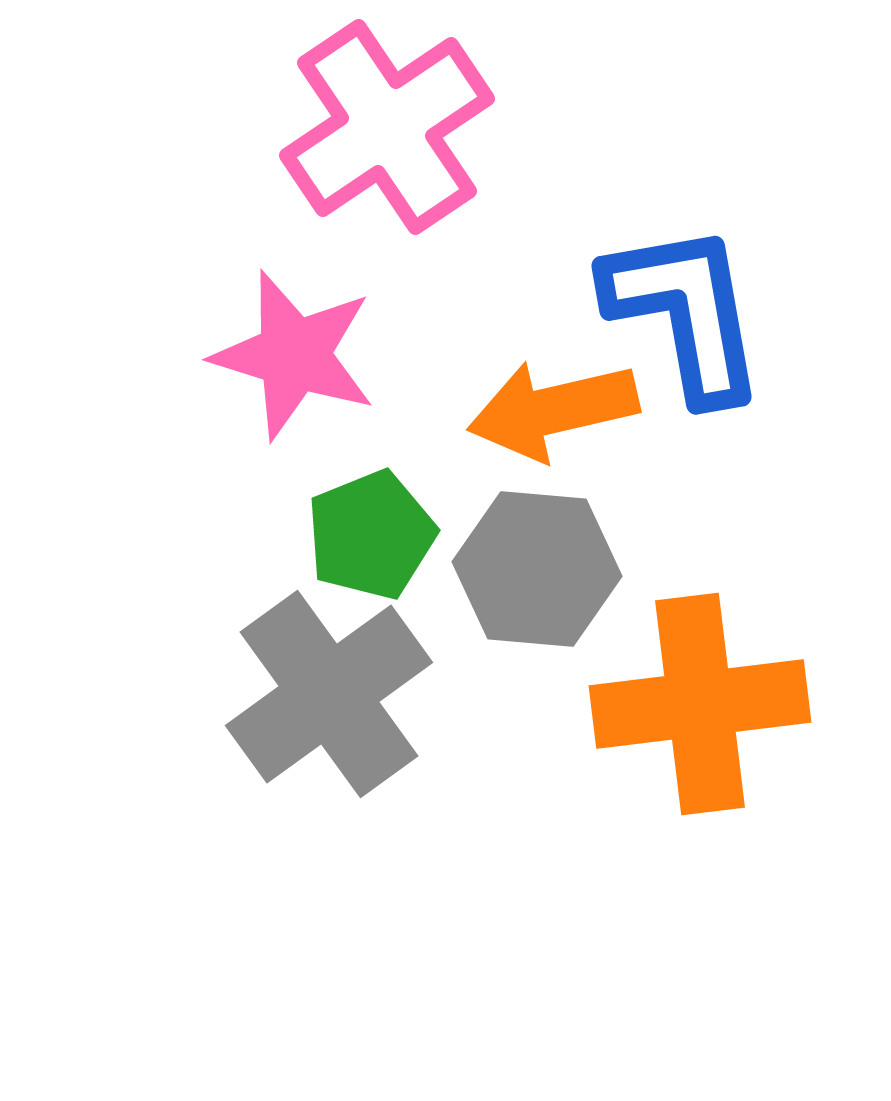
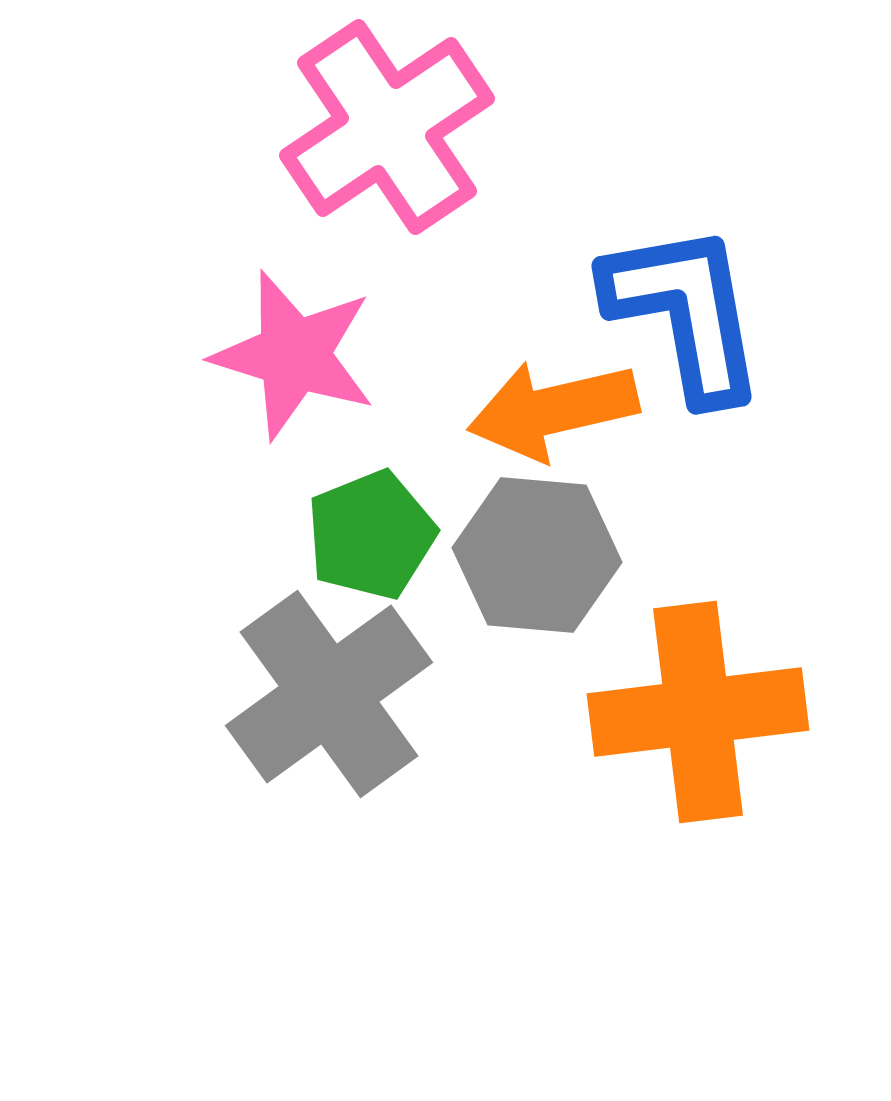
gray hexagon: moved 14 px up
orange cross: moved 2 px left, 8 px down
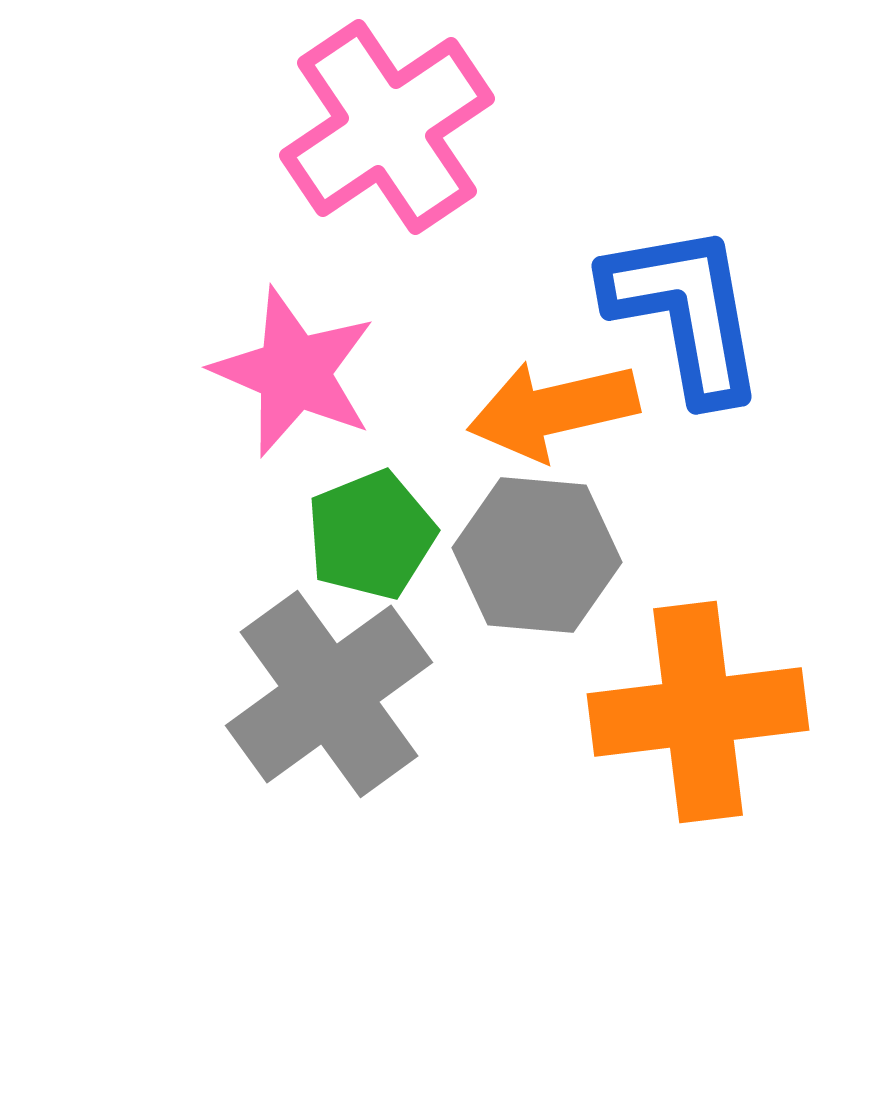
pink star: moved 17 px down; rotated 6 degrees clockwise
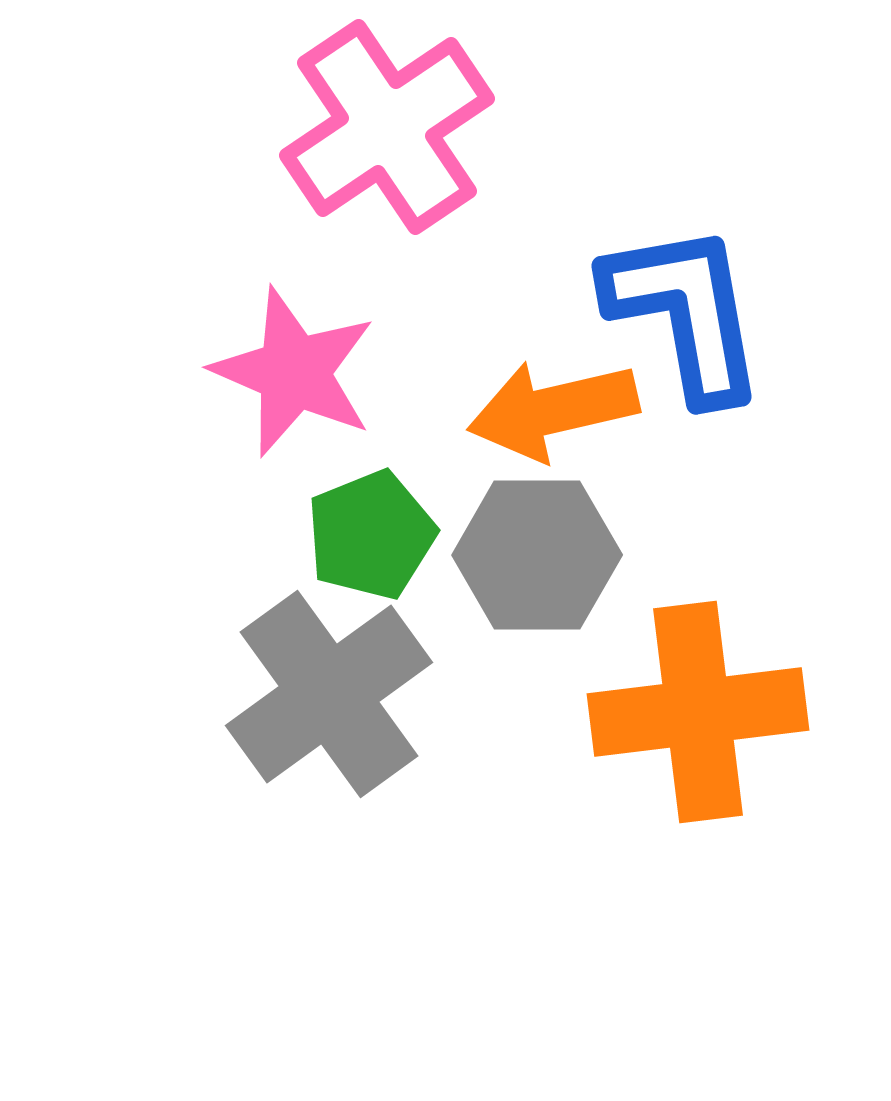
gray hexagon: rotated 5 degrees counterclockwise
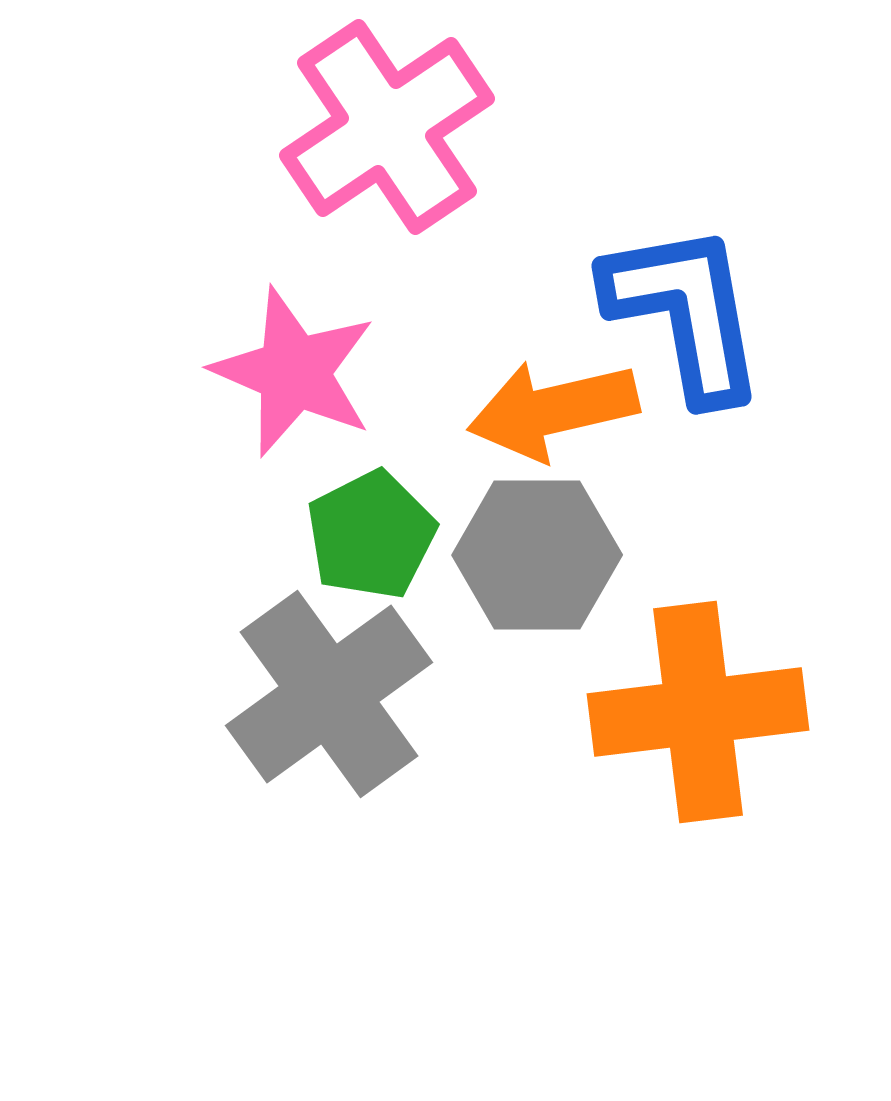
green pentagon: rotated 5 degrees counterclockwise
